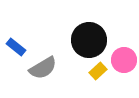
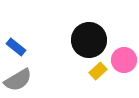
gray semicircle: moved 25 px left, 12 px down
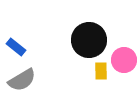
yellow rectangle: moved 3 px right; rotated 48 degrees counterclockwise
gray semicircle: moved 4 px right
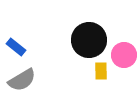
pink circle: moved 5 px up
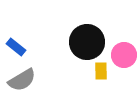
black circle: moved 2 px left, 2 px down
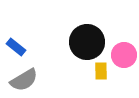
gray semicircle: moved 2 px right
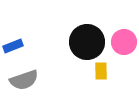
blue rectangle: moved 3 px left, 1 px up; rotated 60 degrees counterclockwise
pink circle: moved 13 px up
gray semicircle: rotated 12 degrees clockwise
